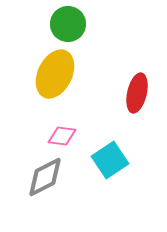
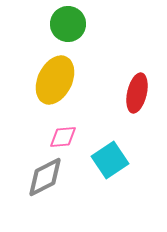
yellow ellipse: moved 6 px down
pink diamond: moved 1 px right, 1 px down; rotated 12 degrees counterclockwise
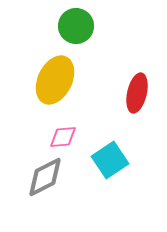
green circle: moved 8 px right, 2 px down
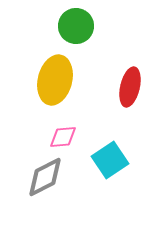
yellow ellipse: rotated 12 degrees counterclockwise
red ellipse: moved 7 px left, 6 px up
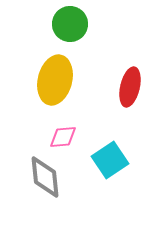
green circle: moved 6 px left, 2 px up
gray diamond: rotated 69 degrees counterclockwise
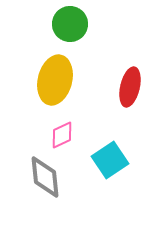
pink diamond: moved 1 px left, 2 px up; rotated 20 degrees counterclockwise
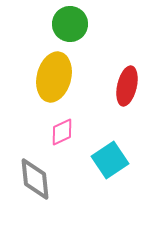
yellow ellipse: moved 1 px left, 3 px up
red ellipse: moved 3 px left, 1 px up
pink diamond: moved 3 px up
gray diamond: moved 10 px left, 2 px down
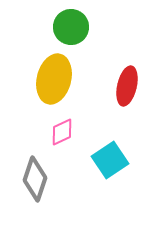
green circle: moved 1 px right, 3 px down
yellow ellipse: moved 2 px down
gray diamond: rotated 24 degrees clockwise
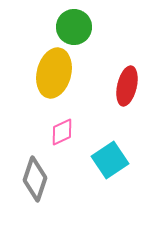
green circle: moved 3 px right
yellow ellipse: moved 6 px up
